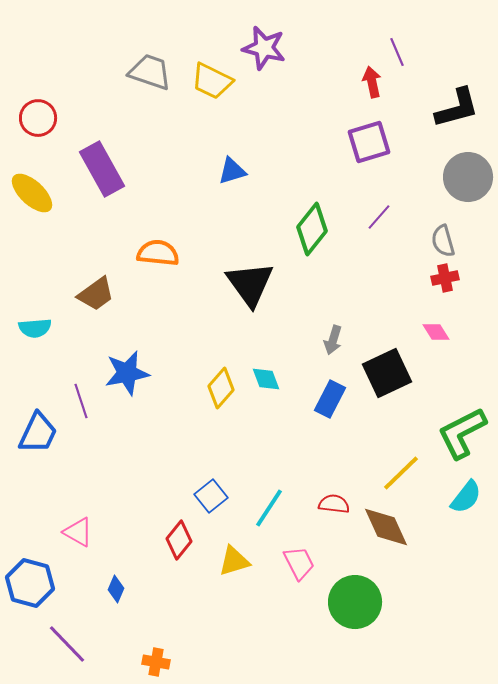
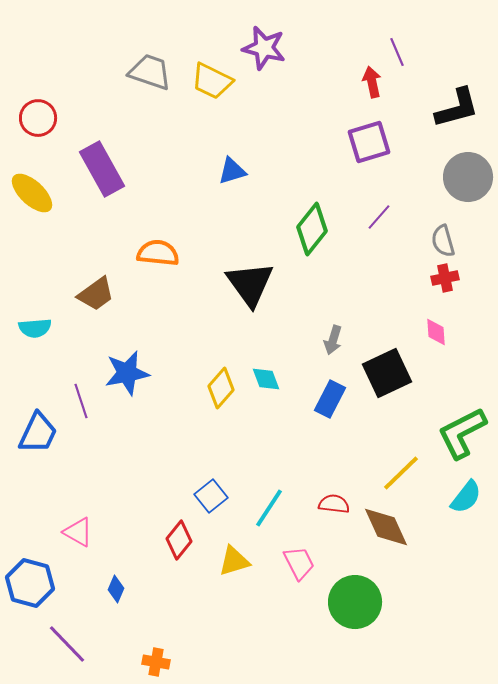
pink diamond at (436, 332): rotated 28 degrees clockwise
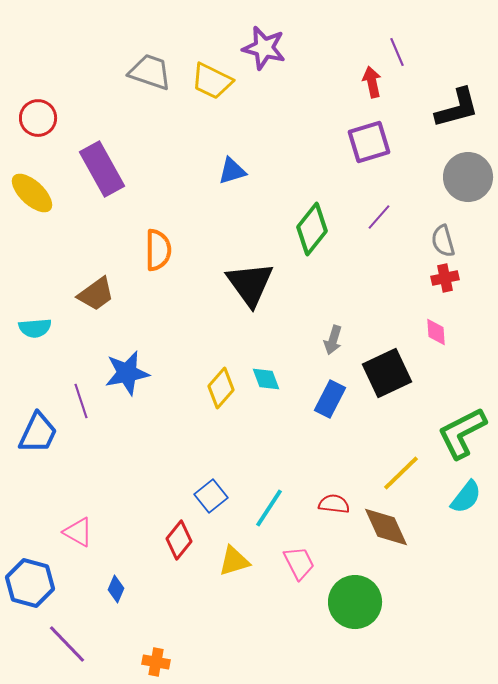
orange semicircle at (158, 253): moved 3 px up; rotated 84 degrees clockwise
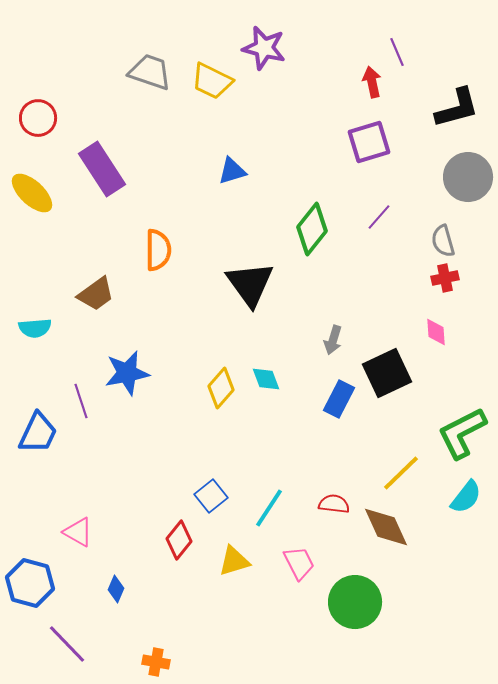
purple rectangle at (102, 169): rotated 4 degrees counterclockwise
blue rectangle at (330, 399): moved 9 px right
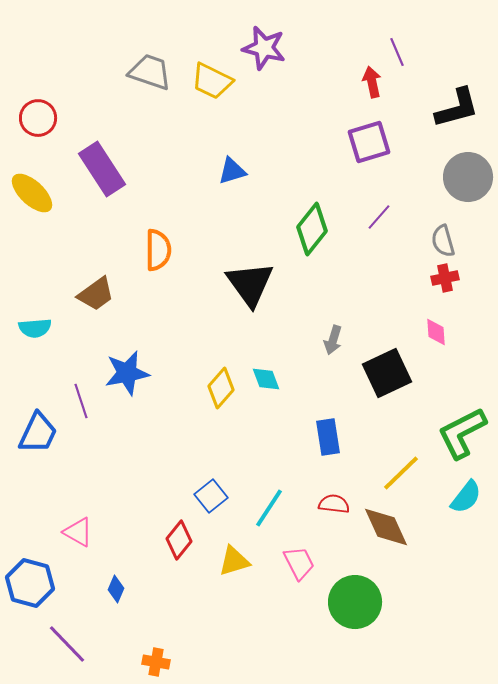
blue rectangle at (339, 399): moved 11 px left, 38 px down; rotated 36 degrees counterclockwise
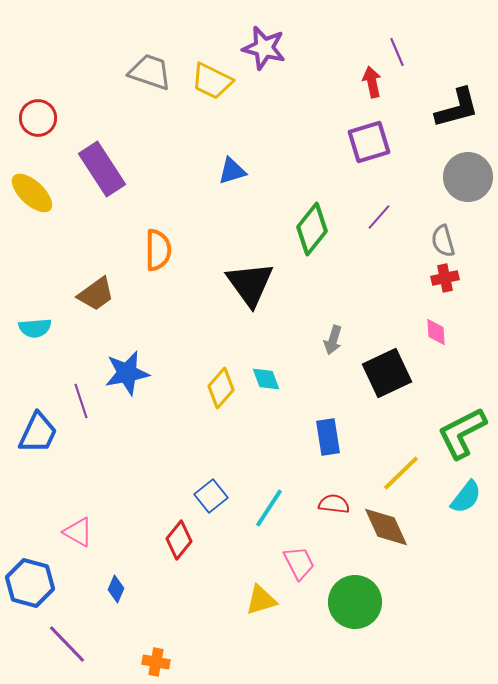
yellow triangle at (234, 561): moved 27 px right, 39 px down
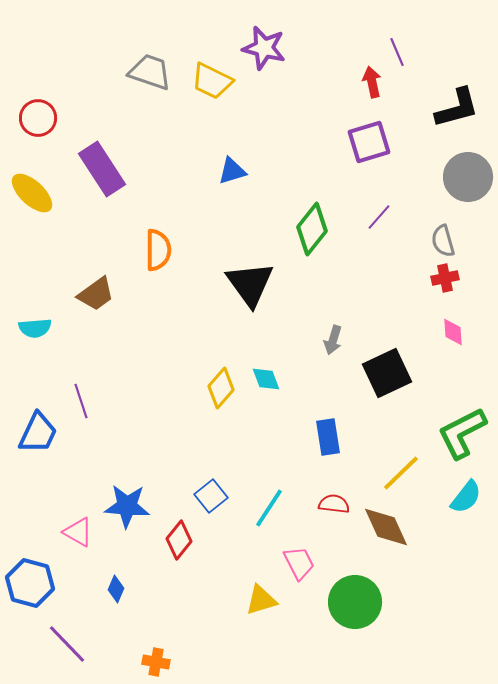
pink diamond at (436, 332): moved 17 px right
blue star at (127, 373): moved 133 px down; rotated 15 degrees clockwise
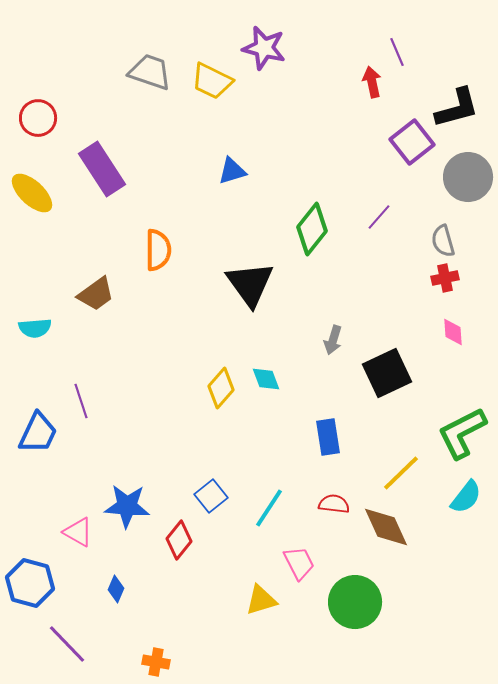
purple square at (369, 142): moved 43 px right; rotated 21 degrees counterclockwise
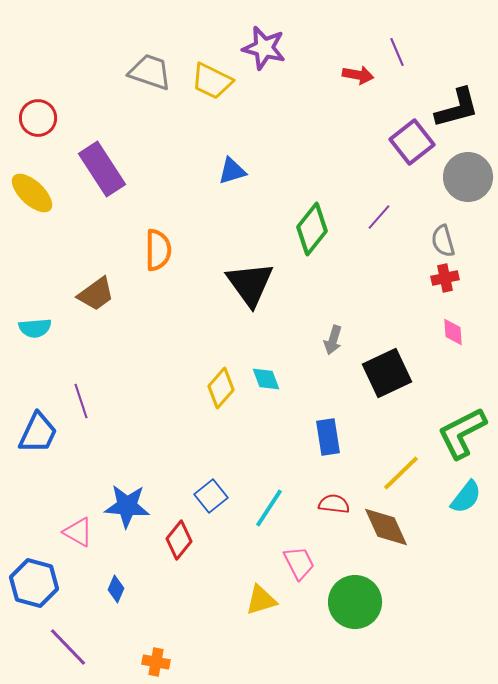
red arrow at (372, 82): moved 14 px left, 7 px up; rotated 112 degrees clockwise
blue hexagon at (30, 583): moved 4 px right
purple line at (67, 644): moved 1 px right, 3 px down
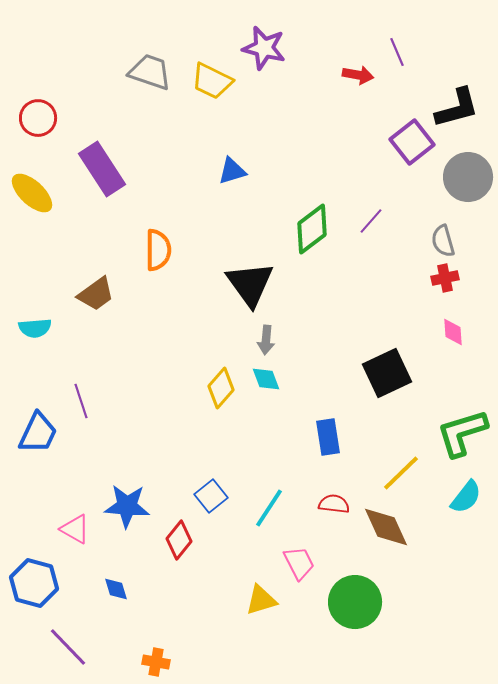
purple line at (379, 217): moved 8 px left, 4 px down
green diamond at (312, 229): rotated 15 degrees clockwise
gray arrow at (333, 340): moved 67 px left; rotated 12 degrees counterclockwise
green L-shape at (462, 433): rotated 10 degrees clockwise
pink triangle at (78, 532): moved 3 px left, 3 px up
blue diamond at (116, 589): rotated 40 degrees counterclockwise
